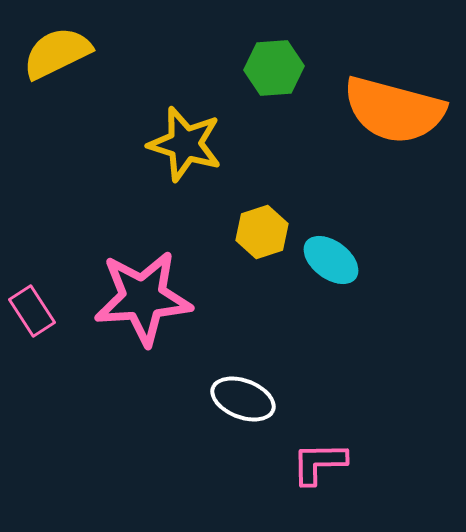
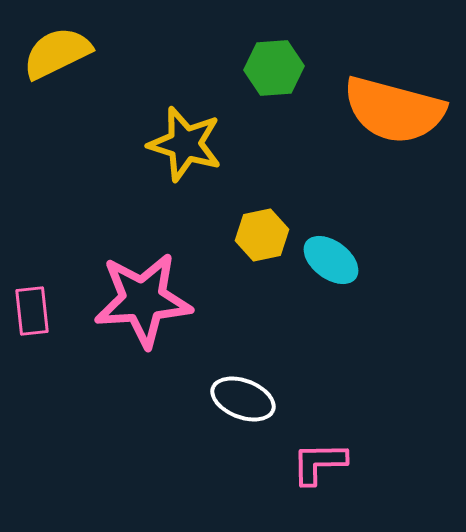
yellow hexagon: moved 3 px down; rotated 6 degrees clockwise
pink star: moved 2 px down
pink rectangle: rotated 27 degrees clockwise
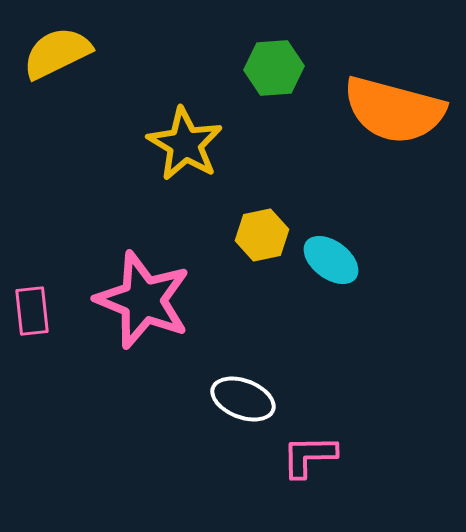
yellow star: rotated 14 degrees clockwise
pink star: rotated 26 degrees clockwise
pink L-shape: moved 10 px left, 7 px up
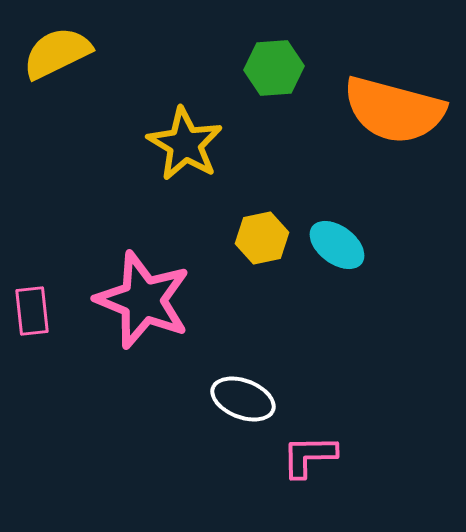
yellow hexagon: moved 3 px down
cyan ellipse: moved 6 px right, 15 px up
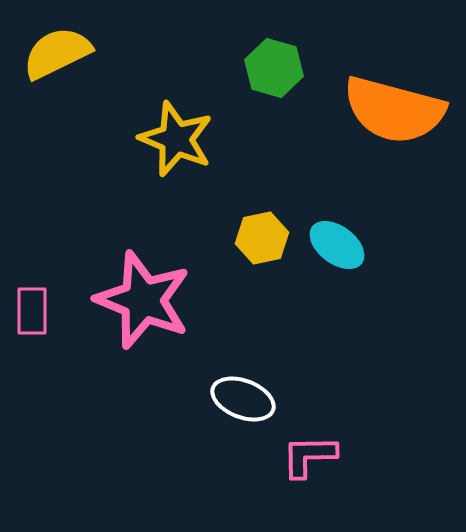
green hexagon: rotated 20 degrees clockwise
yellow star: moved 9 px left, 5 px up; rotated 8 degrees counterclockwise
pink rectangle: rotated 6 degrees clockwise
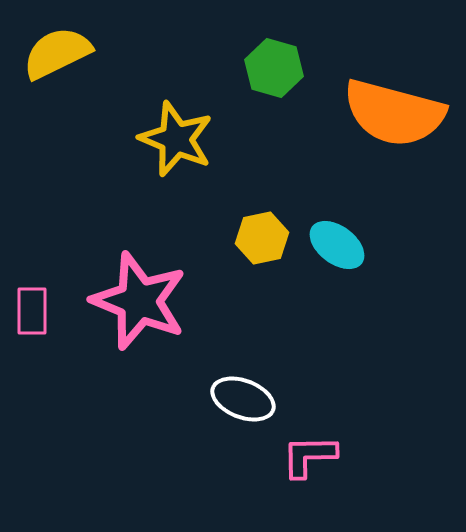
orange semicircle: moved 3 px down
pink star: moved 4 px left, 1 px down
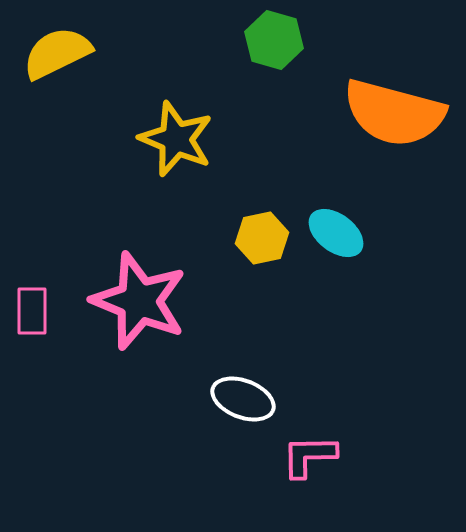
green hexagon: moved 28 px up
cyan ellipse: moved 1 px left, 12 px up
